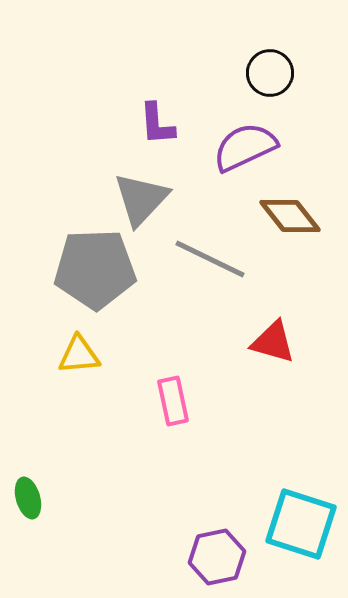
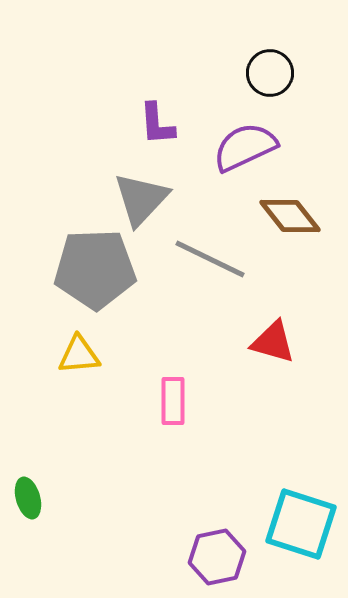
pink rectangle: rotated 12 degrees clockwise
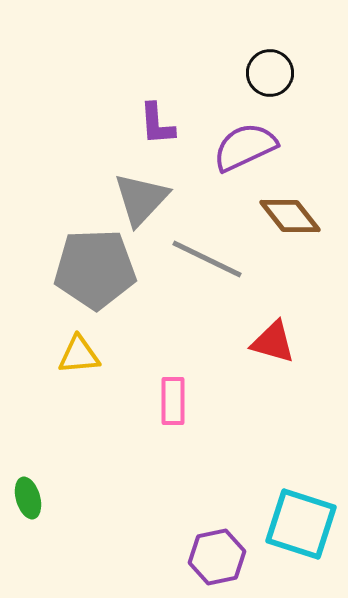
gray line: moved 3 px left
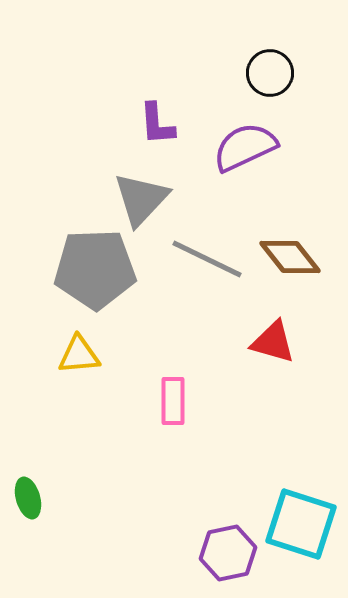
brown diamond: moved 41 px down
purple hexagon: moved 11 px right, 4 px up
